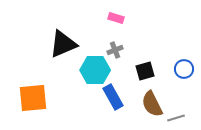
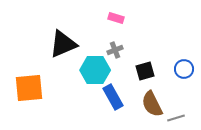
orange square: moved 4 px left, 10 px up
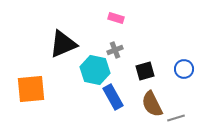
cyan hexagon: rotated 12 degrees clockwise
orange square: moved 2 px right, 1 px down
